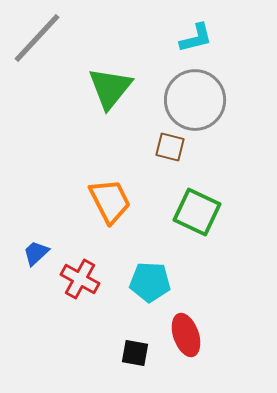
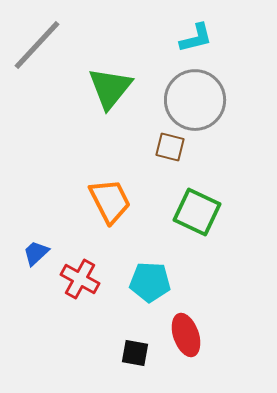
gray line: moved 7 px down
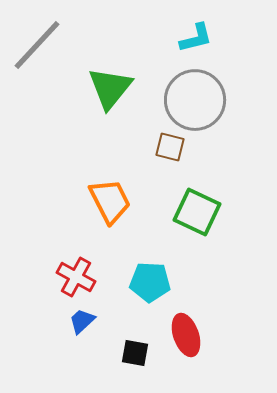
blue trapezoid: moved 46 px right, 68 px down
red cross: moved 4 px left, 2 px up
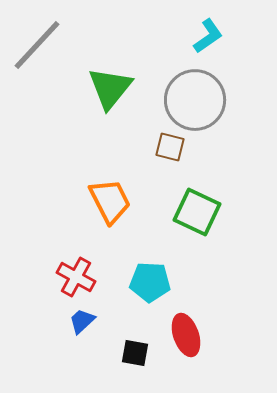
cyan L-shape: moved 12 px right, 2 px up; rotated 21 degrees counterclockwise
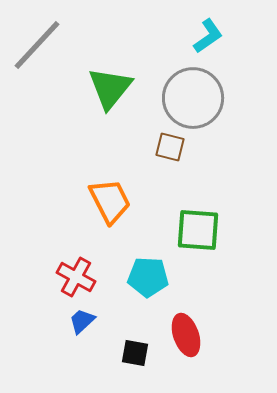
gray circle: moved 2 px left, 2 px up
green square: moved 1 px right, 18 px down; rotated 21 degrees counterclockwise
cyan pentagon: moved 2 px left, 5 px up
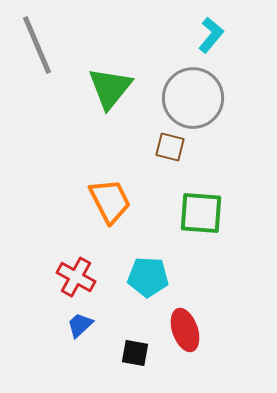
cyan L-shape: moved 3 px right, 1 px up; rotated 15 degrees counterclockwise
gray line: rotated 66 degrees counterclockwise
green square: moved 3 px right, 17 px up
blue trapezoid: moved 2 px left, 4 px down
red ellipse: moved 1 px left, 5 px up
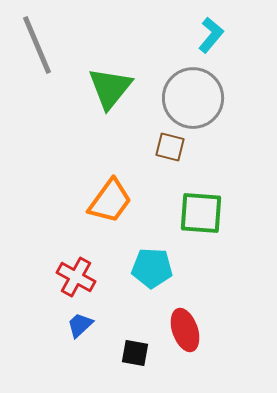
orange trapezoid: rotated 63 degrees clockwise
cyan pentagon: moved 4 px right, 9 px up
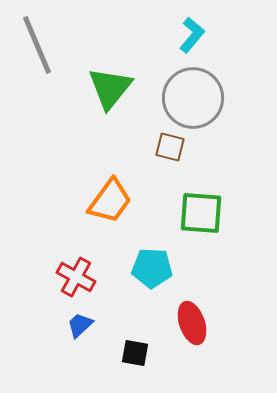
cyan L-shape: moved 19 px left
red ellipse: moved 7 px right, 7 px up
